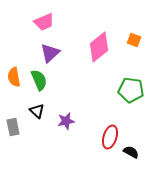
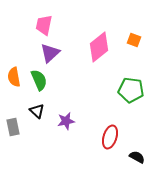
pink trapezoid: moved 3 px down; rotated 125 degrees clockwise
black semicircle: moved 6 px right, 5 px down
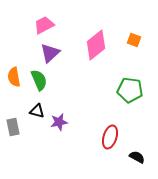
pink trapezoid: rotated 50 degrees clockwise
pink diamond: moved 3 px left, 2 px up
green pentagon: moved 1 px left
black triangle: rotated 28 degrees counterclockwise
purple star: moved 7 px left, 1 px down
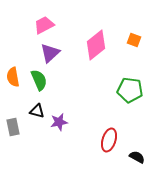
orange semicircle: moved 1 px left
red ellipse: moved 1 px left, 3 px down
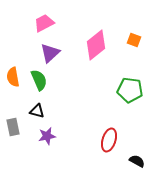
pink trapezoid: moved 2 px up
purple star: moved 12 px left, 14 px down
black semicircle: moved 4 px down
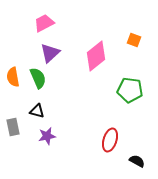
pink diamond: moved 11 px down
green semicircle: moved 1 px left, 2 px up
red ellipse: moved 1 px right
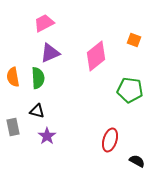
purple triangle: rotated 20 degrees clockwise
green semicircle: rotated 20 degrees clockwise
purple star: rotated 24 degrees counterclockwise
